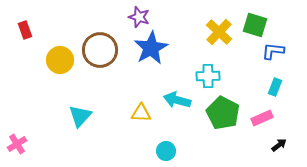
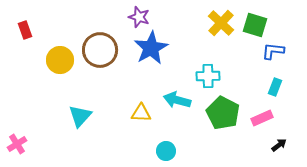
yellow cross: moved 2 px right, 9 px up
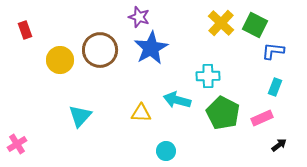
green square: rotated 10 degrees clockwise
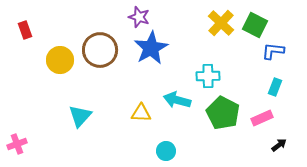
pink cross: rotated 12 degrees clockwise
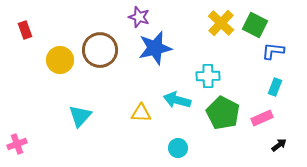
blue star: moved 4 px right; rotated 16 degrees clockwise
cyan circle: moved 12 px right, 3 px up
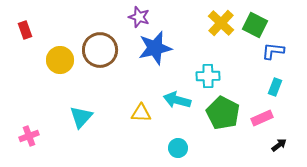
cyan triangle: moved 1 px right, 1 px down
pink cross: moved 12 px right, 8 px up
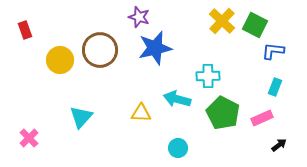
yellow cross: moved 1 px right, 2 px up
cyan arrow: moved 1 px up
pink cross: moved 2 px down; rotated 24 degrees counterclockwise
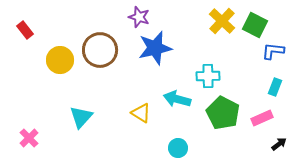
red rectangle: rotated 18 degrees counterclockwise
yellow triangle: rotated 30 degrees clockwise
black arrow: moved 1 px up
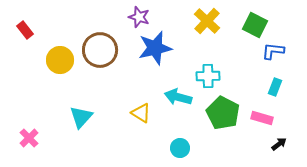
yellow cross: moved 15 px left
cyan arrow: moved 1 px right, 2 px up
pink rectangle: rotated 40 degrees clockwise
cyan circle: moved 2 px right
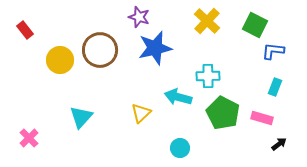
yellow triangle: rotated 45 degrees clockwise
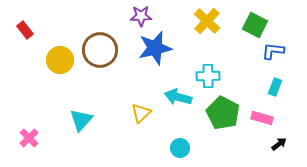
purple star: moved 2 px right, 1 px up; rotated 20 degrees counterclockwise
cyan triangle: moved 3 px down
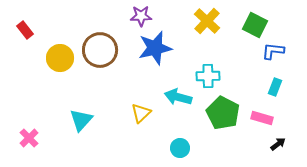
yellow circle: moved 2 px up
black arrow: moved 1 px left
